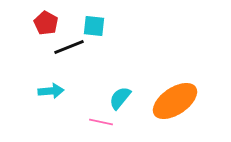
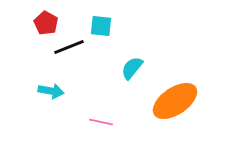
cyan square: moved 7 px right
cyan arrow: rotated 15 degrees clockwise
cyan semicircle: moved 12 px right, 30 px up
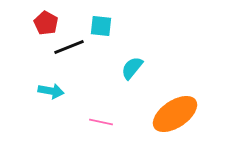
orange ellipse: moved 13 px down
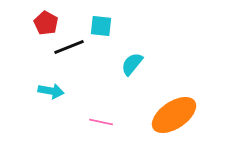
cyan semicircle: moved 4 px up
orange ellipse: moved 1 px left, 1 px down
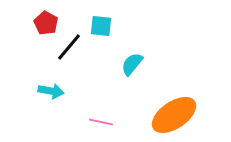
black line: rotated 28 degrees counterclockwise
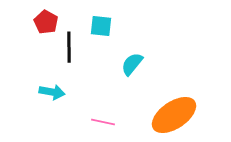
red pentagon: moved 1 px up
black line: rotated 40 degrees counterclockwise
cyan arrow: moved 1 px right, 1 px down
pink line: moved 2 px right
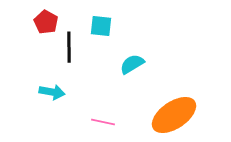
cyan semicircle: rotated 20 degrees clockwise
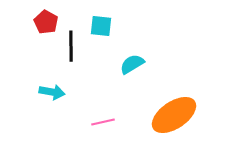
black line: moved 2 px right, 1 px up
pink line: rotated 25 degrees counterclockwise
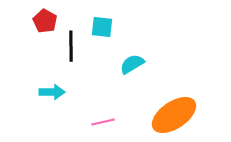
red pentagon: moved 1 px left, 1 px up
cyan square: moved 1 px right, 1 px down
cyan arrow: rotated 10 degrees counterclockwise
